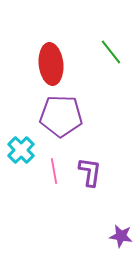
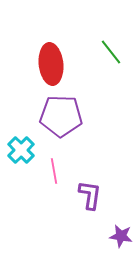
purple L-shape: moved 23 px down
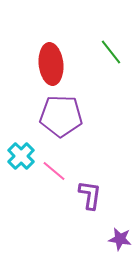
cyan cross: moved 6 px down
pink line: rotated 40 degrees counterclockwise
purple star: moved 1 px left, 3 px down
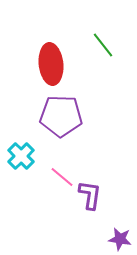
green line: moved 8 px left, 7 px up
pink line: moved 8 px right, 6 px down
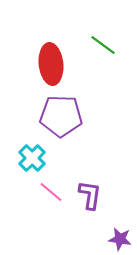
green line: rotated 16 degrees counterclockwise
cyan cross: moved 11 px right, 2 px down
pink line: moved 11 px left, 15 px down
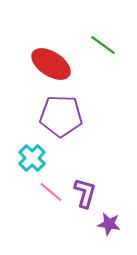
red ellipse: rotated 51 degrees counterclockwise
purple L-shape: moved 5 px left, 2 px up; rotated 8 degrees clockwise
purple star: moved 11 px left, 15 px up
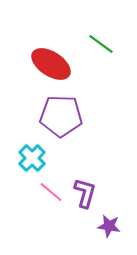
green line: moved 2 px left, 1 px up
purple star: moved 2 px down
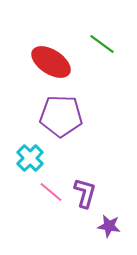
green line: moved 1 px right
red ellipse: moved 2 px up
cyan cross: moved 2 px left
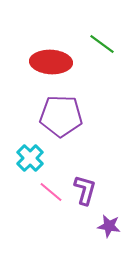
red ellipse: rotated 30 degrees counterclockwise
purple L-shape: moved 3 px up
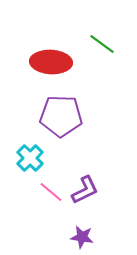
purple L-shape: rotated 48 degrees clockwise
purple star: moved 27 px left, 11 px down
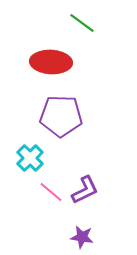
green line: moved 20 px left, 21 px up
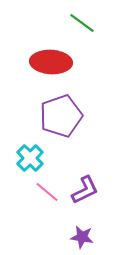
purple pentagon: rotated 21 degrees counterclockwise
pink line: moved 4 px left
